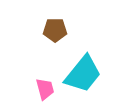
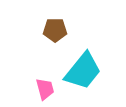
cyan trapezoid: moved 3 px up
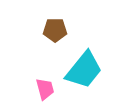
cyan trapezoid: moved 1 px right, 1 px up
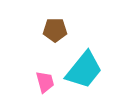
pink trapezoid: moved 7 px up
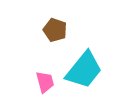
brown pentagon: rotated 20 degrees clockwise
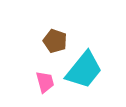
brown pentagon: moved 11 px down
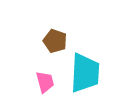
cyan trapezoid: moved 1 px right, 3 px down; rotated 36 degrees counterclockwise
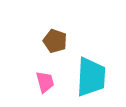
cyan trapezoid: moved 6 px right, 4 px down
